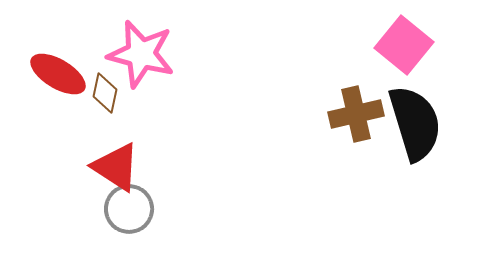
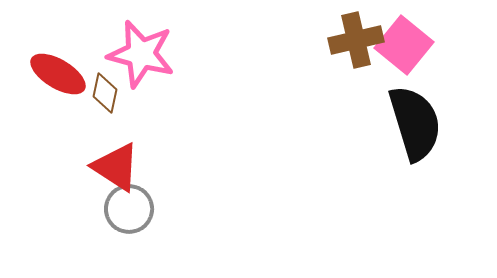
brown cross: moved 74 px up
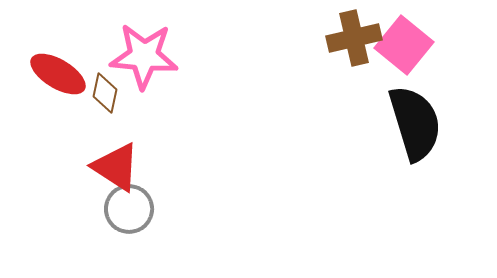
brown cross: moved 2 px left, 2 px up
pink star: moved 3 px right, 2 px down; rotated 10 degrees counterclockwise
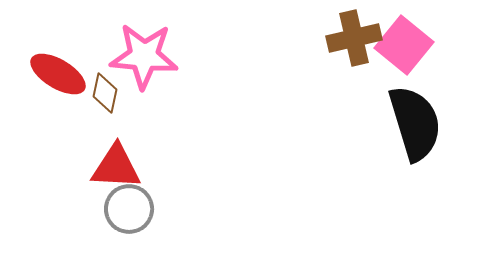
red triangle: rotated 30 degrees counterclockwise
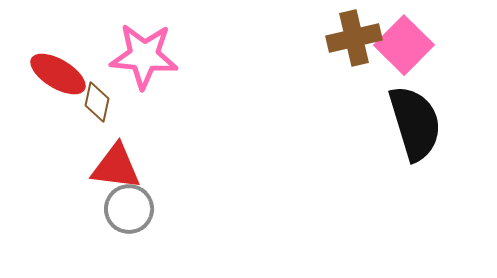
pink square: rotated 6 degrees clockwise
brown diamond: moved 8 px left, 9 px down
red triangle: rotated 4 degrees clockwise
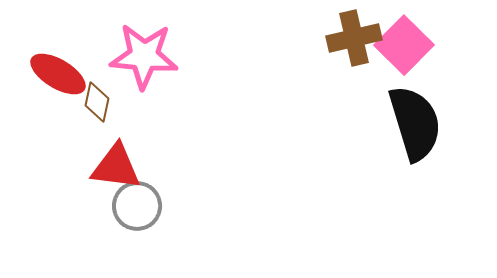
gray circle: moved 8 px right, 3 px up
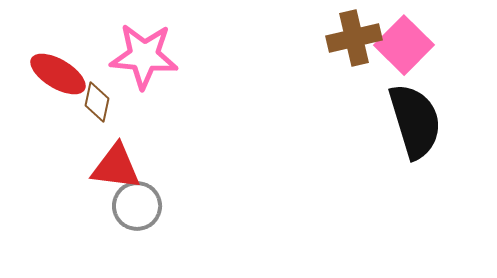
black semicircle: moved 2 px up
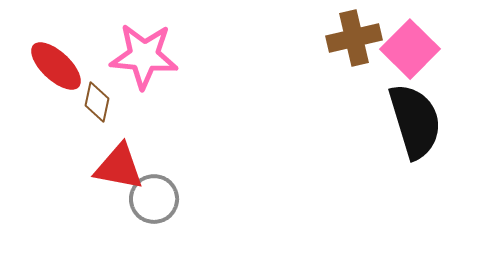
pink square: moved 6 px right, 4 px down
red ellipse: moved 2 px left, 8 px up; rotated 12 degrees clockwise
red triangle: moved 3 px right; rotated 4 degrees clockwise
gray circle: moved 17 px right, 7 px up
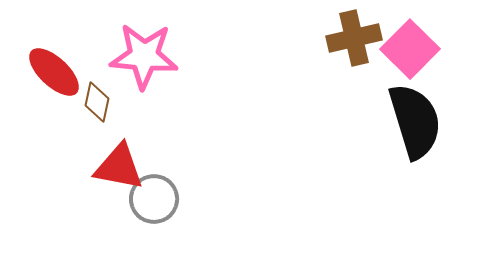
red ellipse: moved 2 px left, 6 px down
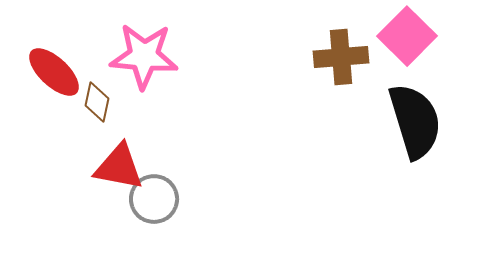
brown cross: moved 13 px left, 19 px down; rotated 8 degrees clockwise
pink square: moved 3 px left, 13 px up
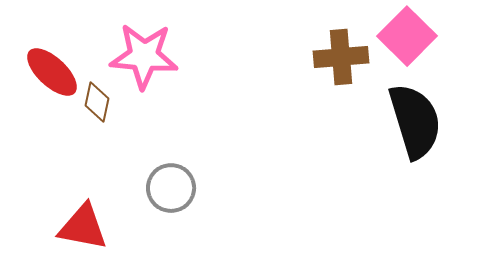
red ellipse: moved 2 px left
red triangle: moved 36 px left, 60 px down
gray circle: moved 17 px right, 11 px up
